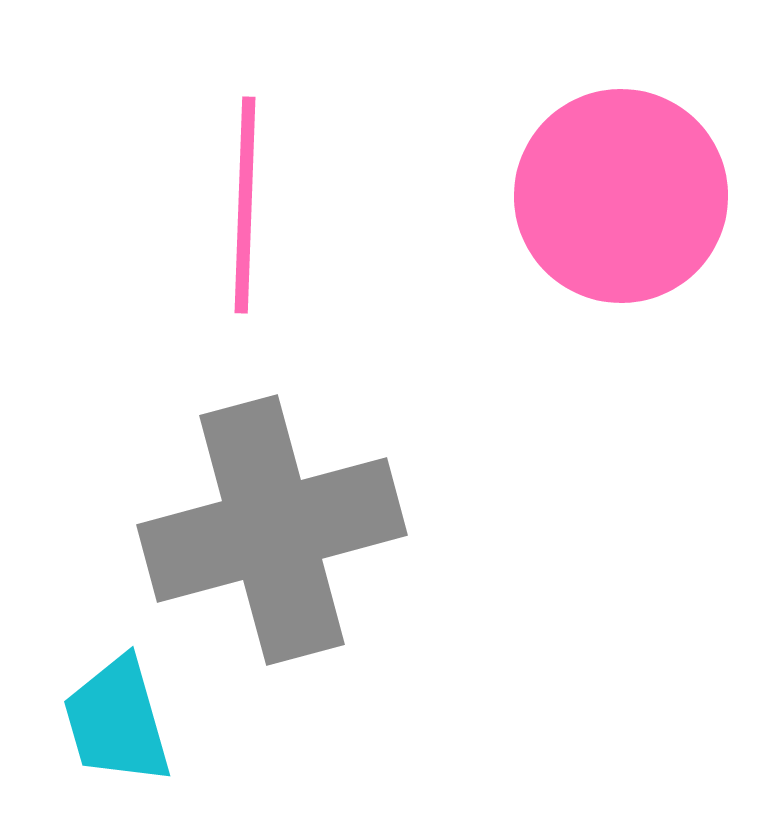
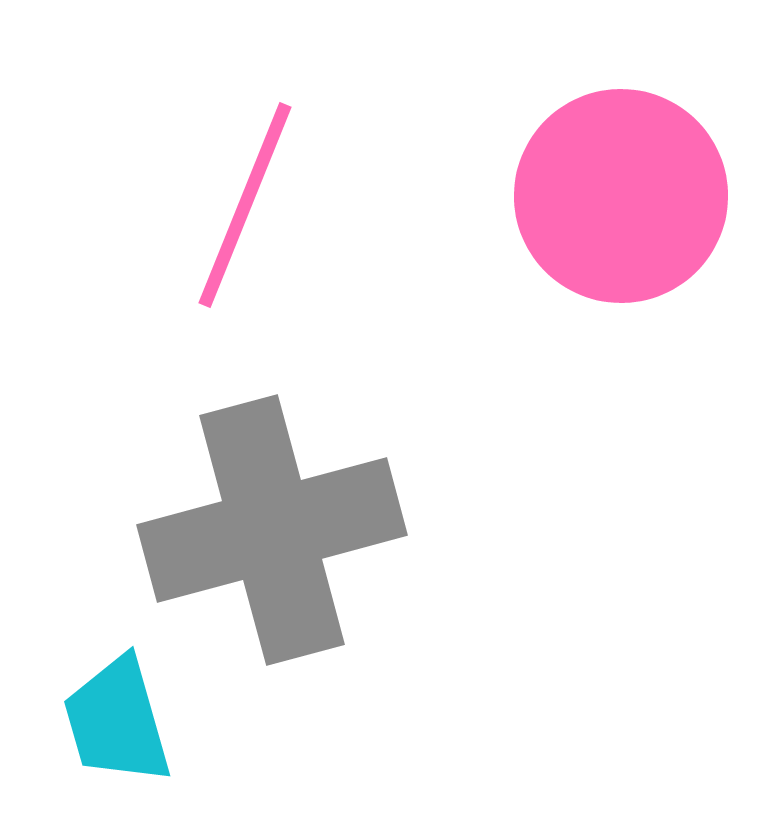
pink line: rotated 20 degrees clockwise
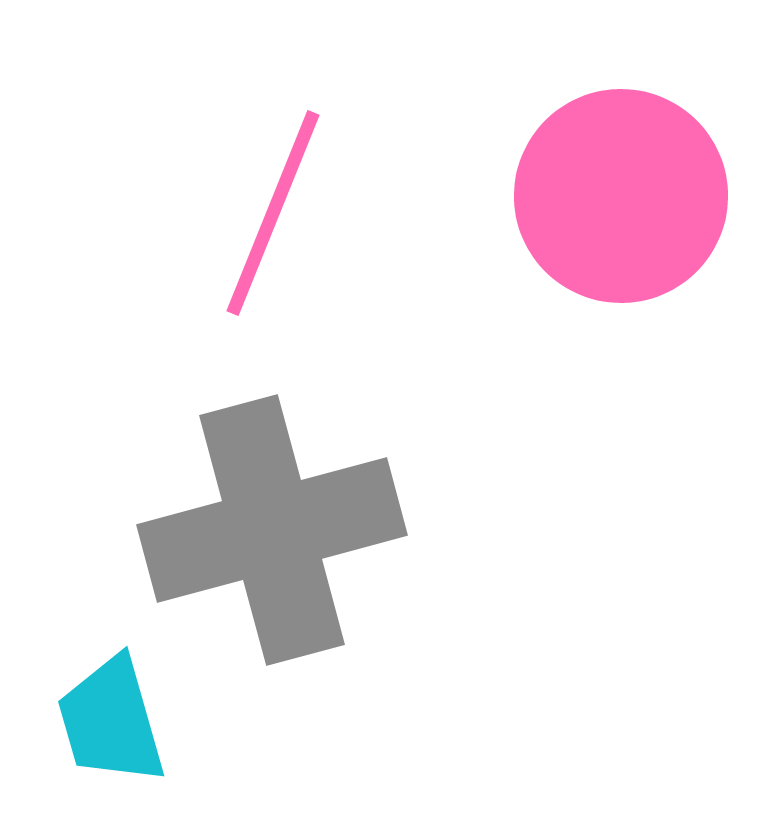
pink line: moved 28 px right, 8 px down
cyan trapezoid: moved 6 px left
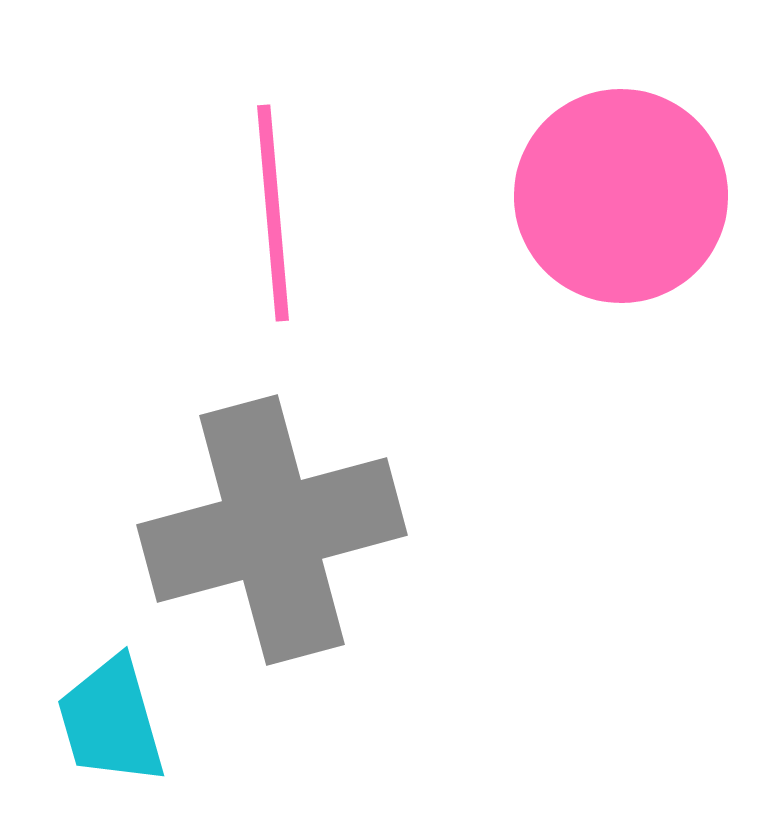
pink line: rotated 27 degrees counterclockwise
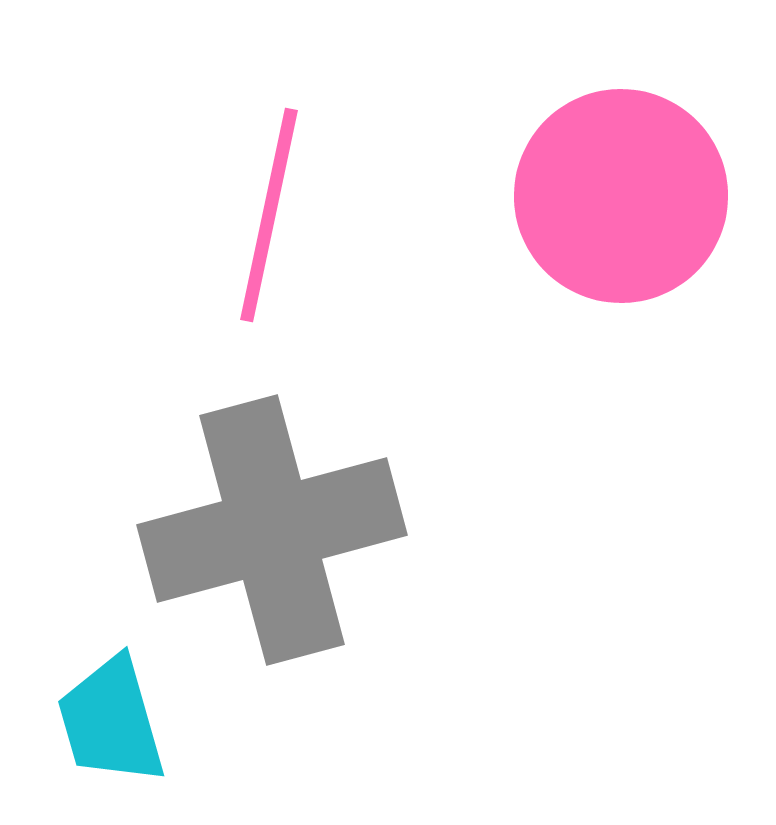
pink line: moved 4 px left, 2 px down; rotated 17 degrees clockwise
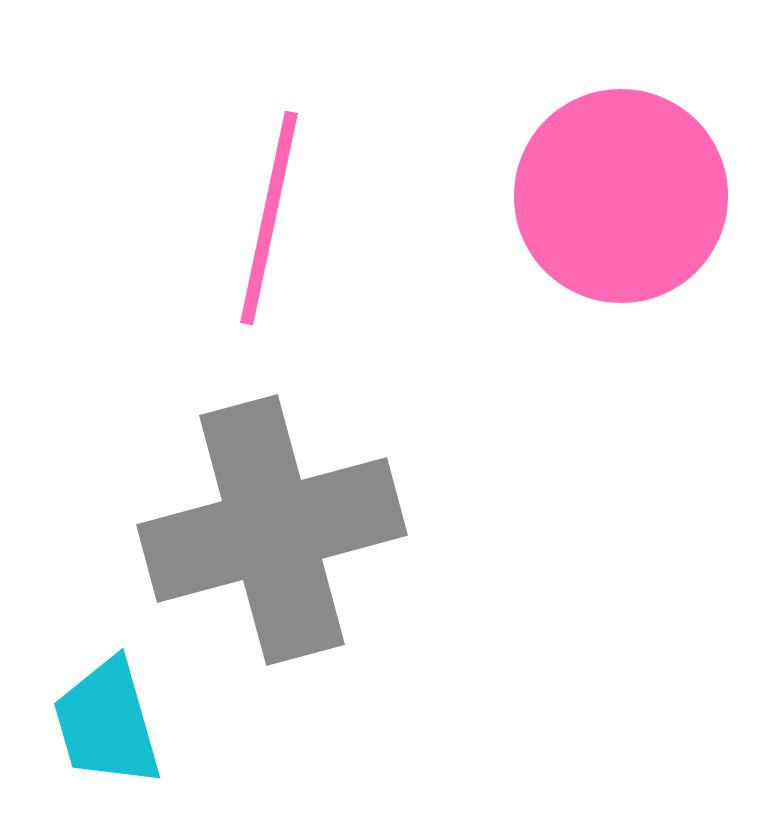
pink line: moved 3 px down
cyan trapezoid: moved 4 px left, 2 px down
